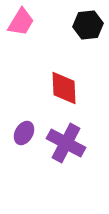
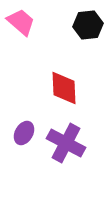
pink trapezoid: rotated 80 degrees counterclockwise
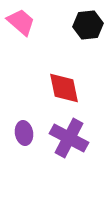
red diamond: rotated 9 degrees counterclockwise
purple ellipse: rotated 40 degrees counterclockwise
purple cross: moved 3 px right, 5 px up
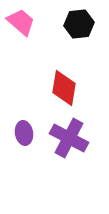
black hexagon: moved 9 px left, 1 px up
red diamond: rotated 21 degrees clockwise
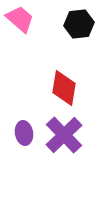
pink trapezoid: moved 1 px left, 3 px up
purple cross: moved 5 px left, 3 px up; rotated 18 degrees clockwise
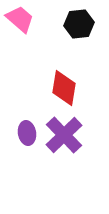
purple ellipse: moved 3 px right
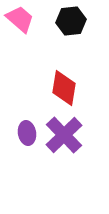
black hexagon: moved 8 px left, 3 px up
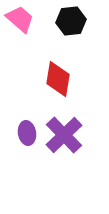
red diamond: moved 6 px left, 9 px up
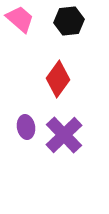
black hexagon: moved 2 px left
red diamond: rotated 27 degrees clockwise
purple ellipse: moved 1 px left, 6 px up
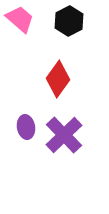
black hexagon: rotated 20 degrees counterclockwise
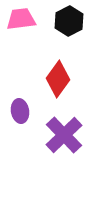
pink trapezoid: moved 1 px right; rotated 48 degrees counterclockwise
purple ellipse: moved 6 px left, 16 px up
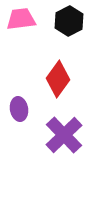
purple ellipse: moved 1 px left, 2 px up
